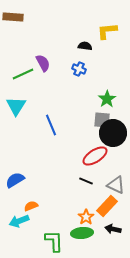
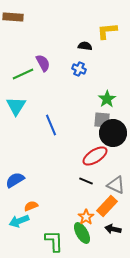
green ellipse: rotated 65 degrees clockwise
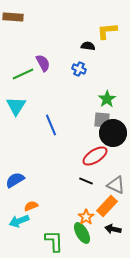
black semicircle: moved 3 px right
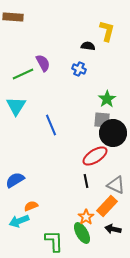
yellow L-shape: rotated 110 degrees clockwise
black line: rotated 56 degrees clockwise
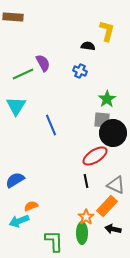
blue cross: moved 1 px right, 2 px down
green ellipse: rotated 30 degrees clockwise
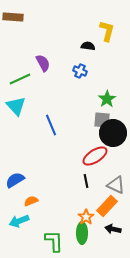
green line: moved 3 px left, 5 px down
cyan triangle: rotated 15 degrees counterclockwise
orange semicircle: moved 5 px up
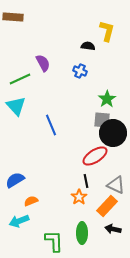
orange star: moved 7 px left, 20 px up
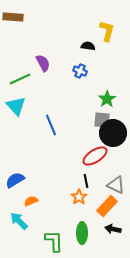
cyan arrow: rotated 66 degrees clockwise
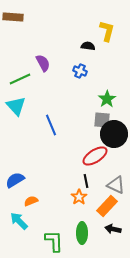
black circle: moved 1 px right, 1 px down
